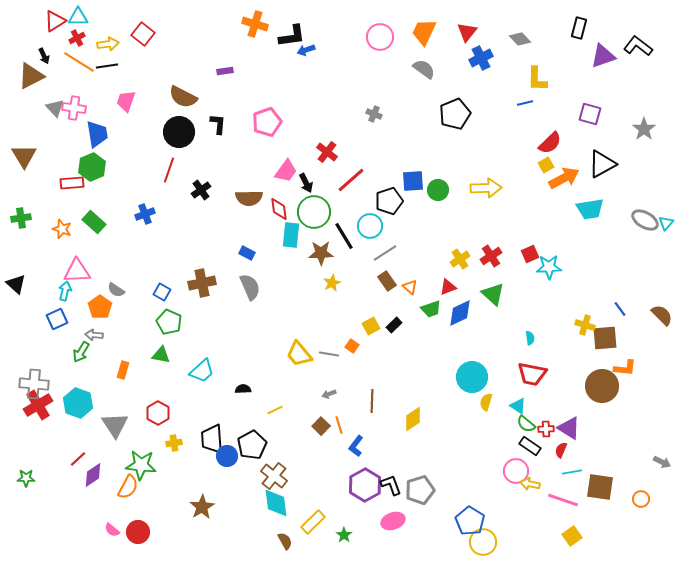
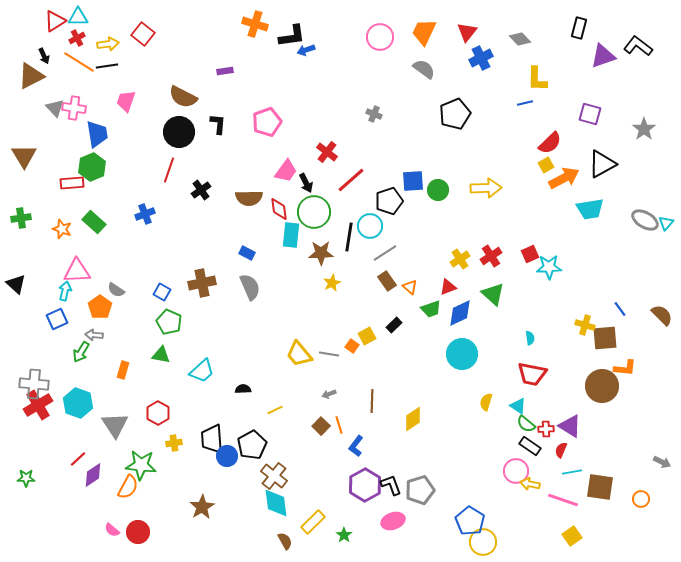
black line at (344, 236): moved 5 px right, 1 px down; rotated 40 degrees clockwise
yellow square at (371, 326): moved 4 px left, 10 px down
cyan circle at (472, 377): moved 10 px left, 23 px up
purple triangle at (569, 428): moved 1 px right, 2 px up
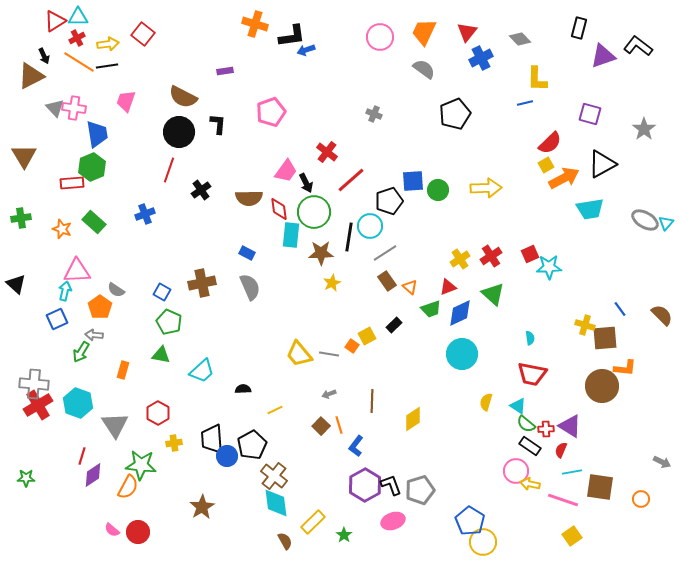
pink pentagon at (267, 122): moved 4 px right, 10 px up
red line at (78, 459): moved 4 px right, 3 px up; rotated 30 degrees counterclockwise
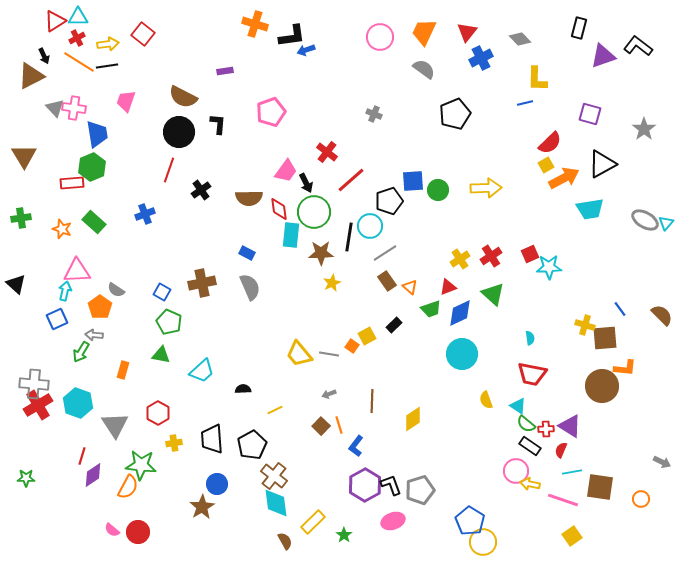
yellow semicircle at (486, 402): moved 2 px up; rotated 36 degrees counterclockwise
blue circle at (227, 456): moved 10 px left, 28 px down
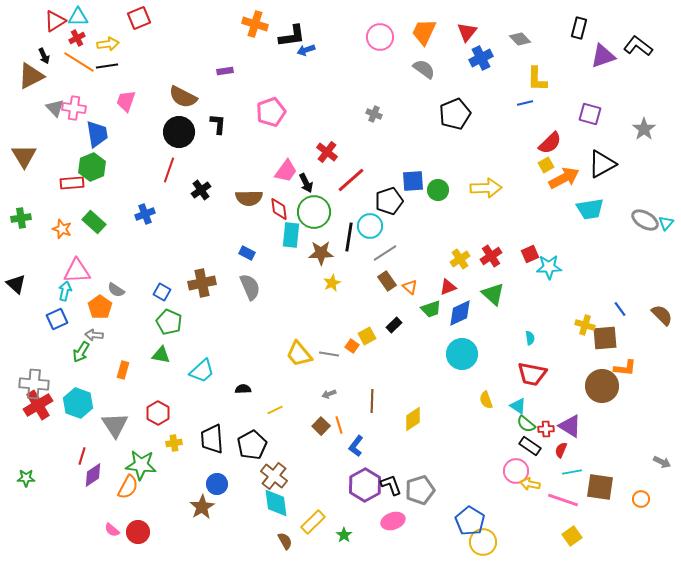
red square at (143, 34): moved 4 px left, 16 px up; rotated 30 degrees clockwise
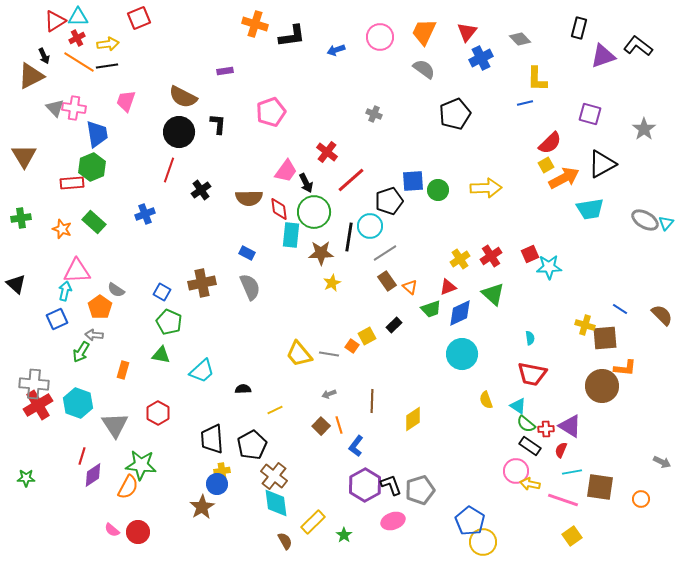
blue arrow at (306, 50): moved 30 px right
blue line at (620, 309): rotated 21 degrees counterclockwise
yellow cross at (174, 443): moved 48 px right, 28 px down
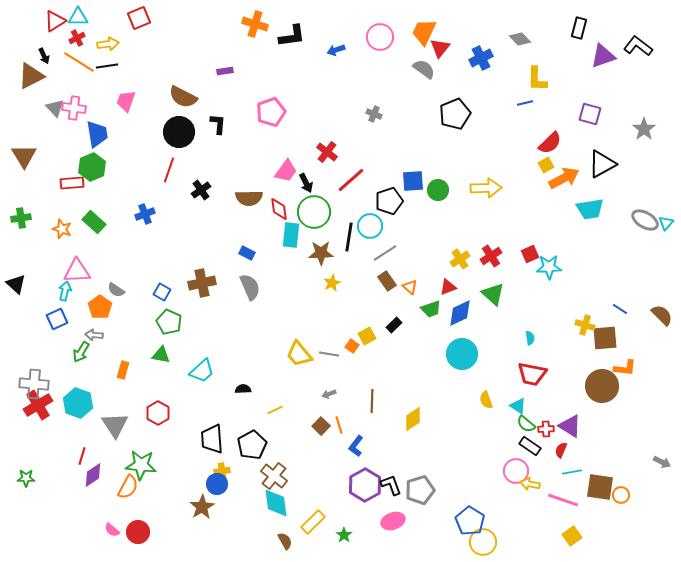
red triangle at (467, 32): moved 27 px left, 16 px down
orange circle at (641, 499): moved 20 px left, 4 px up
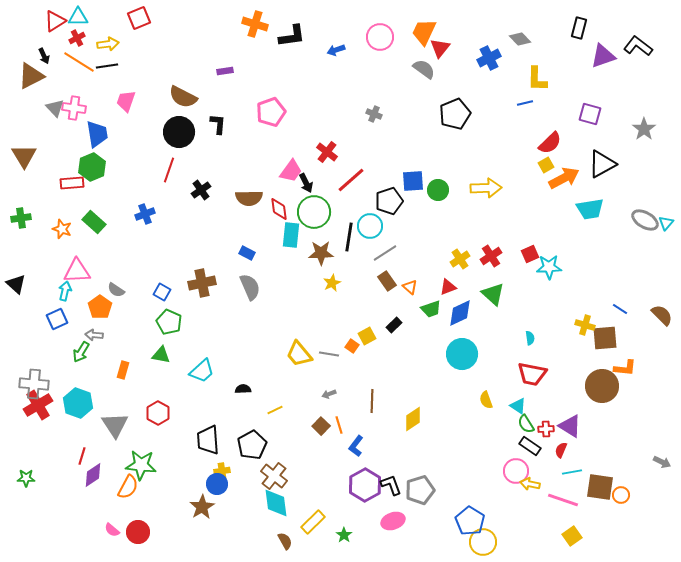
blue cross at (481, 58): moved 8 px right
pink trapezoid at (286, 171): moved 5 px right
green semicircle at (526, 424): rotated 18 degrees clockwise
black trapezoid at (212, 439): moved 4 px left, 1 px down
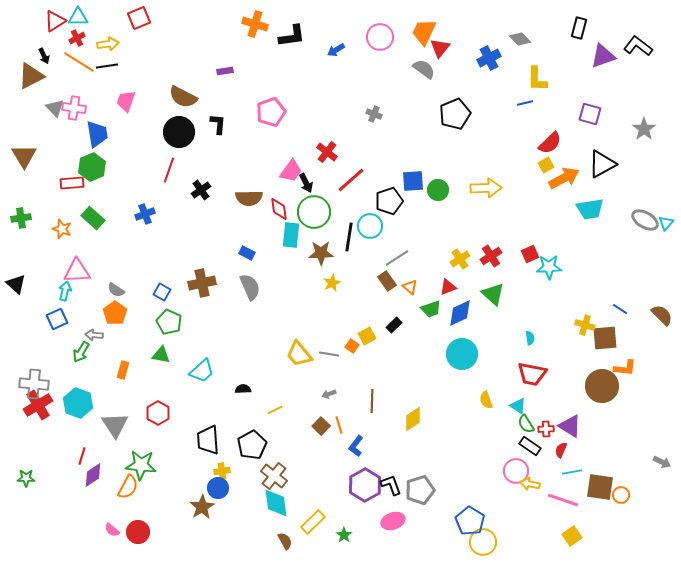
blue arrow at (336, 50): rotated 12 degrees counterclockwise
green rectangle at (94, 222): moved 1 px left, 4 px up
gray line at (385, 253): moved 12 px right, 5 px down
orange pentagon at (100, 307): moved 15 px right, 6 px down
blue circle at (217, 484): moved 1 px right, 4 px down
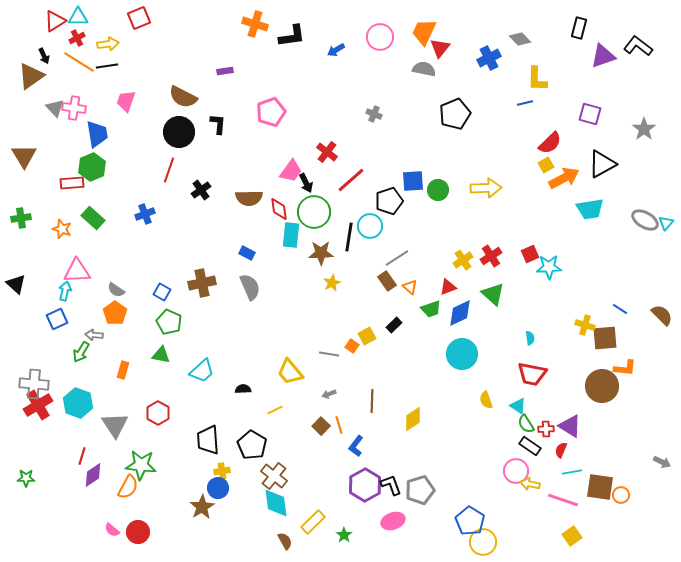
gray semicircle at (424, 69): rotated 25 degrees counterclockwise
brown triangle at (31, 76): rotated 8 degrees counterclockwise
yellow cross at (460, 259): moved 3 px right, 1 px down
yellow trapezoid at (299, 354): moved 9 px left, 18 px down
black pentagon at (252, 445): rotated 12 degrees counterclockwise
